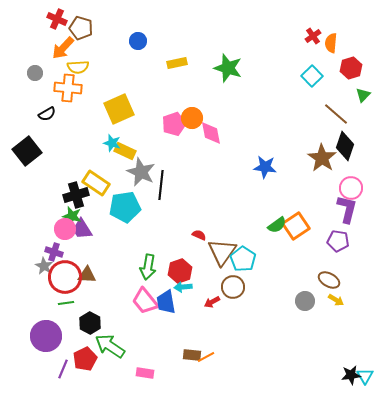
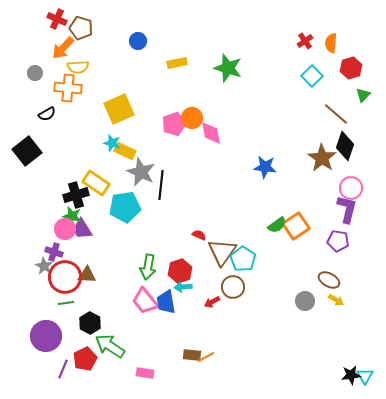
red cross at (313, 36): moved 8 px left, 5 px down
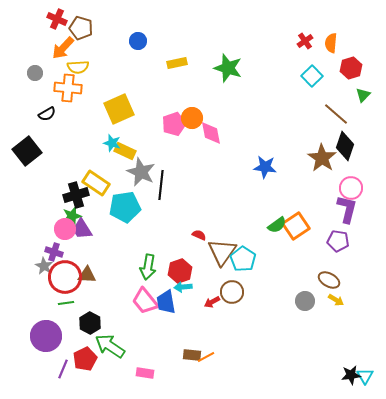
green star at (72, 216): rotated 30 degrees counterclockwise
brown circle at (233, 287): moved 1 px left, 5 px down
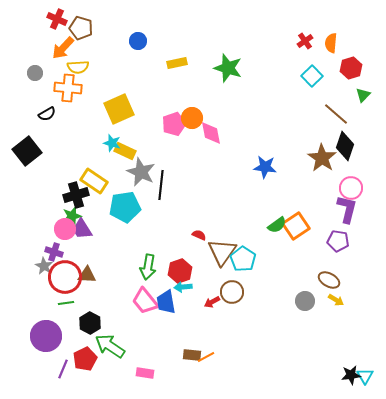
yellow rectangle at (96, 183): moved 2 px left, 2 px up
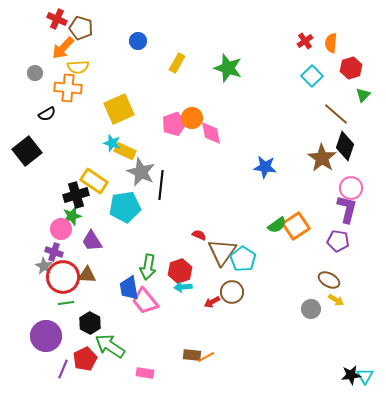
yellow rectangle at (177, 63): rotated 48 degrees counterclockwise
pink circle at (65, 229): moved 4 px left
purple trapezoid at (82, 229): moved 10 px right, 12 px down
red circle at (65, 277): moved 2 px left
gray circle at (305, 301): moved 6 px right, 8 px down
blue trapezoid at (166, 302): moved 37 px left, 14 px up
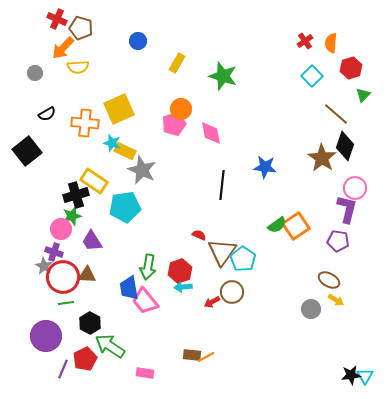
green star at (228, 68): moved 5 px left, 8 px down
orange cross at (68, 88): moved 17 px right, 35 px down
orange circle at (192, 118): moved 11 px left, 9 px up
gray star at (141, 172): moved 1 px right, 2 px up
black line at (161, 185): moved 61 px right
pink circle at (351, 188): moved 4 px right
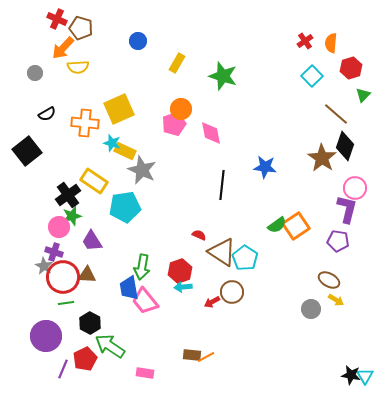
black cross at (76, 195): moved 8 px left; rotated 20 degrees counterclockwise
pink circle at (61, 229): moved 2 px left, 2 px up
brown triangle at (222, 252): rotated 32 degrees counterclockwise
cyan pentagon at (243, 259): moved 2 px right, 1 px up
green arrow at (148, 267): moved 6 px left
black star at (351, 375): rotated 18 degrees clockwise
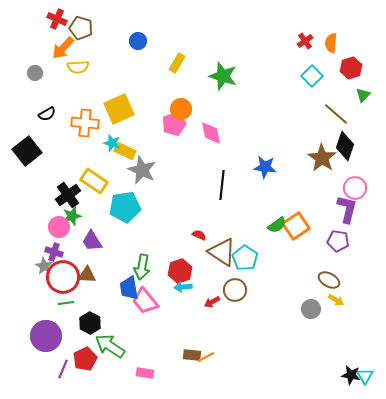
brown circle at (232, 292): moved 3 px right, 2 px up
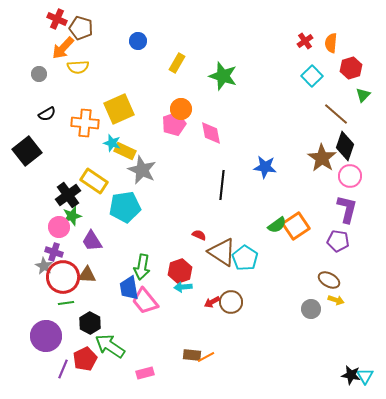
gray circle at (35, 73): moved 4 px right, 1 px down
pink circle at (355, 188): moved 5 px left, 12 px up
brown circle at (235, 290): moved 4 px left, 12 px down
yellow arrow at (336, 300): rotated 14 degrees counterclockwise
pink rectangle at (145, 373): rotated 24 degrees counterclockwise
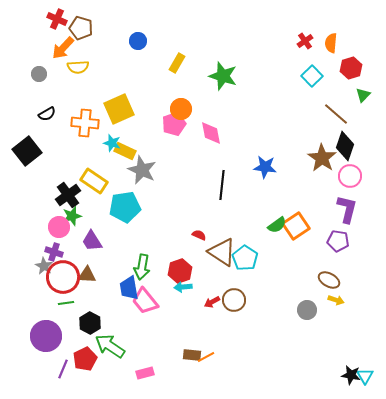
brown circle at (231, 302): moved 3 px right, 2 px up
gray circle at (311, 309): moved 4 px left, 1 px down
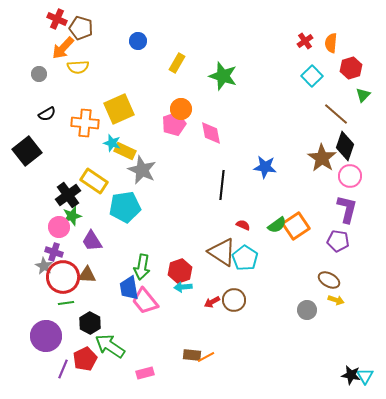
red semicircle at (199, 235): moved 44 px right, 10 px up
